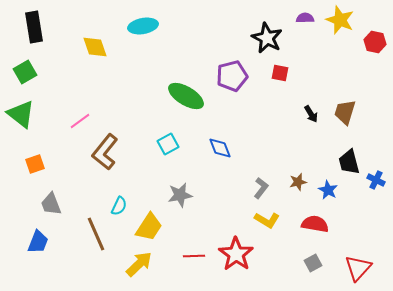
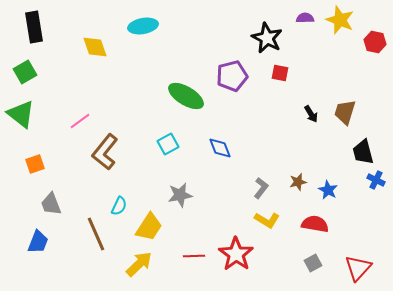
black trapezoid: moved 14 px right, 10 px up
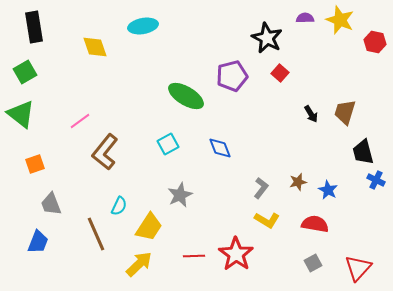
red square: rotated 30 degrees clockwise
gray star: rotated 15 degrees counterclockwise
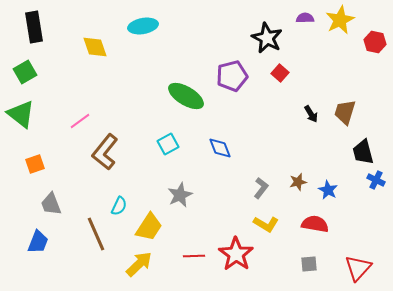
yellow star: rotated 24 degrees clockwise
yellow L-shape: moved 1 px left, 4 px down
gray square: moved 4 px left, 1 px down; rotated 24 degrees clockwise
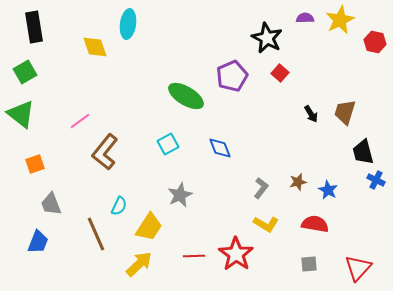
cyan ellipse: moved 15 px left, 2 px up; rotated 72 degrees counterclockwise
purple pentagon: rotated 8 degrees counterclockwise
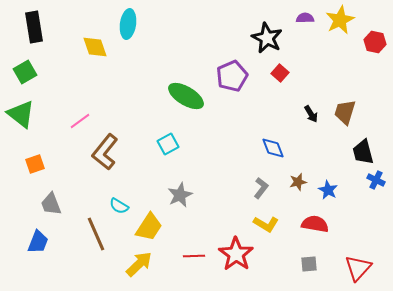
blue diamond: moved 53 px right
cyan semicircle: rotated 96 degrees clockwise
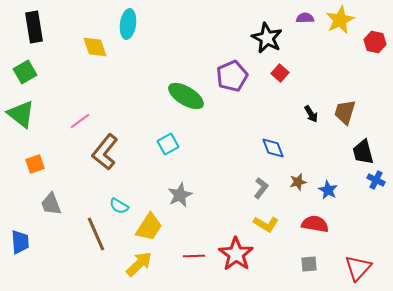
blue trapezoid: moved 18 px left; rotated 25 degrees counterclockwise
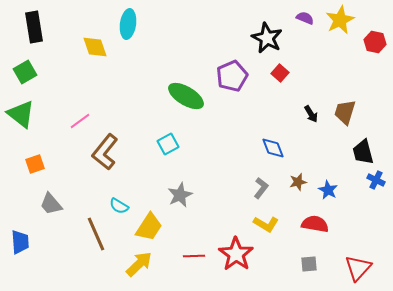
purple semicircle: rotated 24 degrees clockwise
gray trapezoid: rotated 20 degrees counterclockwise
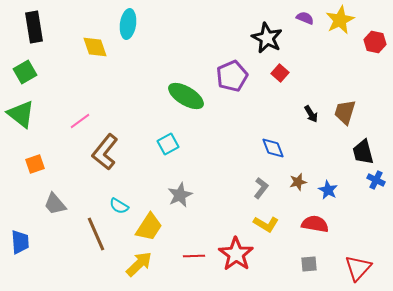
gray trapezoid: moved 4 px right
